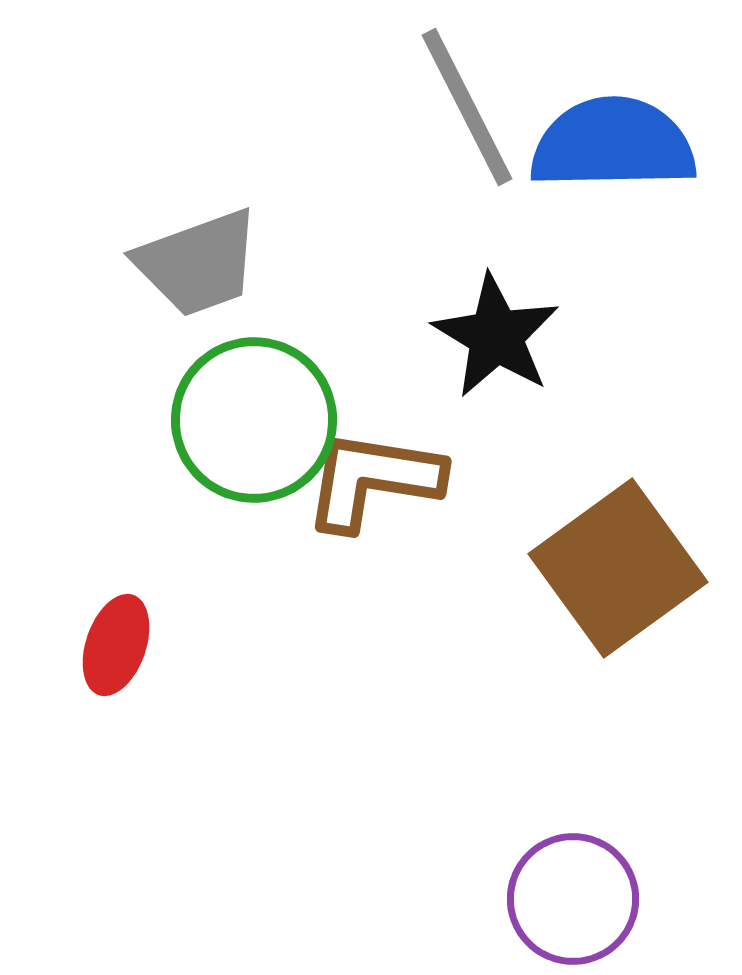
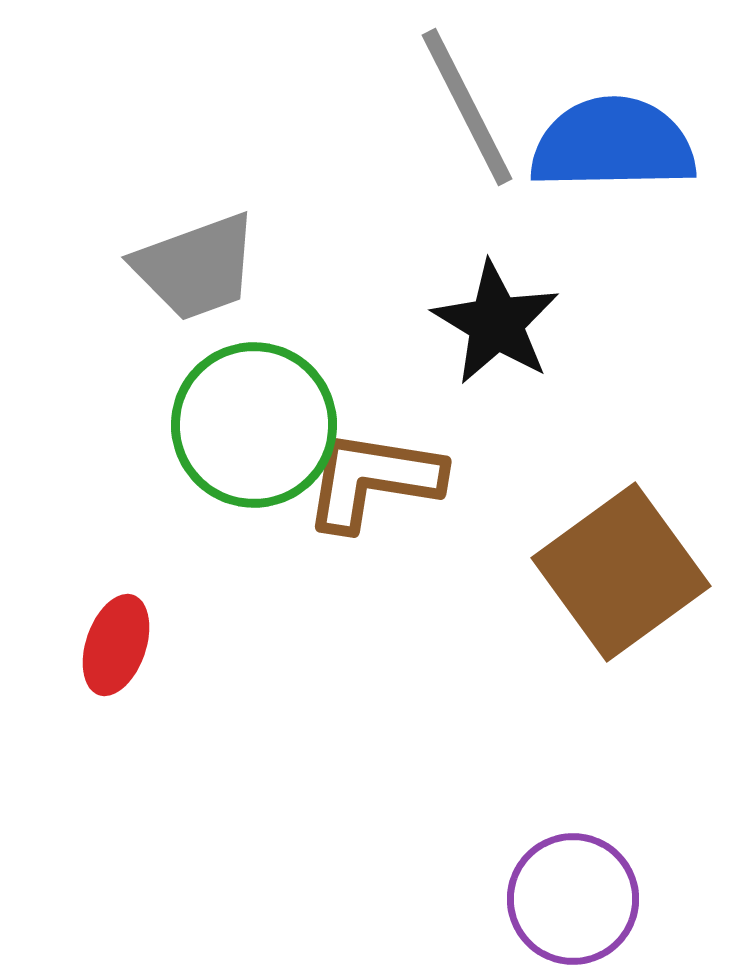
gray trapezoid: moved 2 px left, 4 px down
black star: moved 13 px up
green circle: moved 5 px down
brown square: moved 3 px right, 4 px down
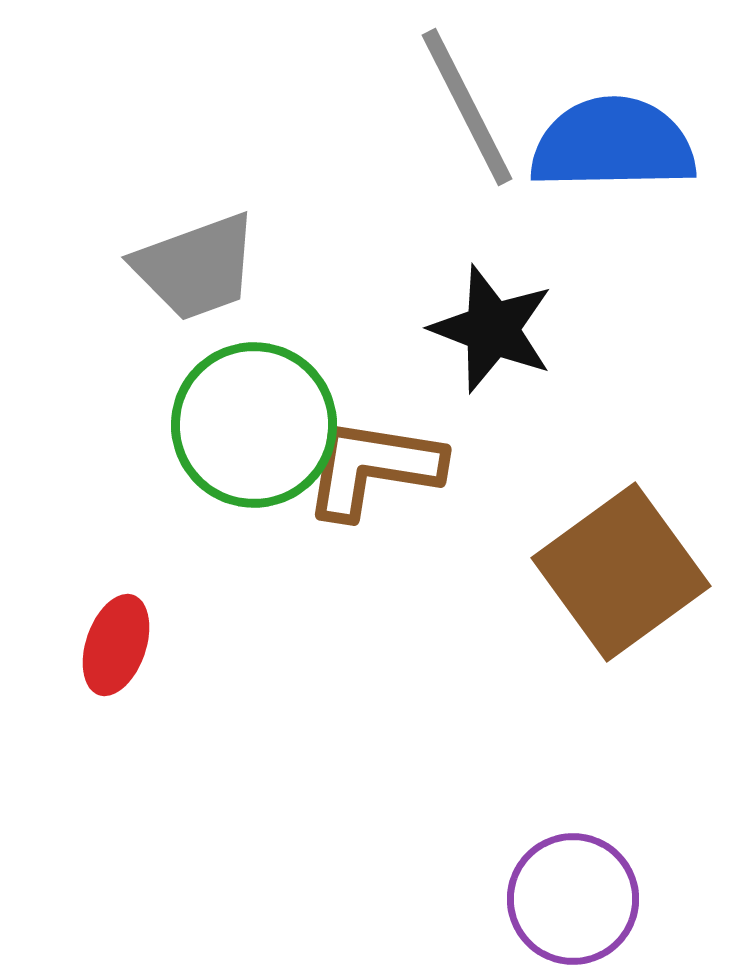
black star: moved 4 px left, 6 px down; rotated 10 degrees counterclockwise
brown L-shape: moved 12 px up
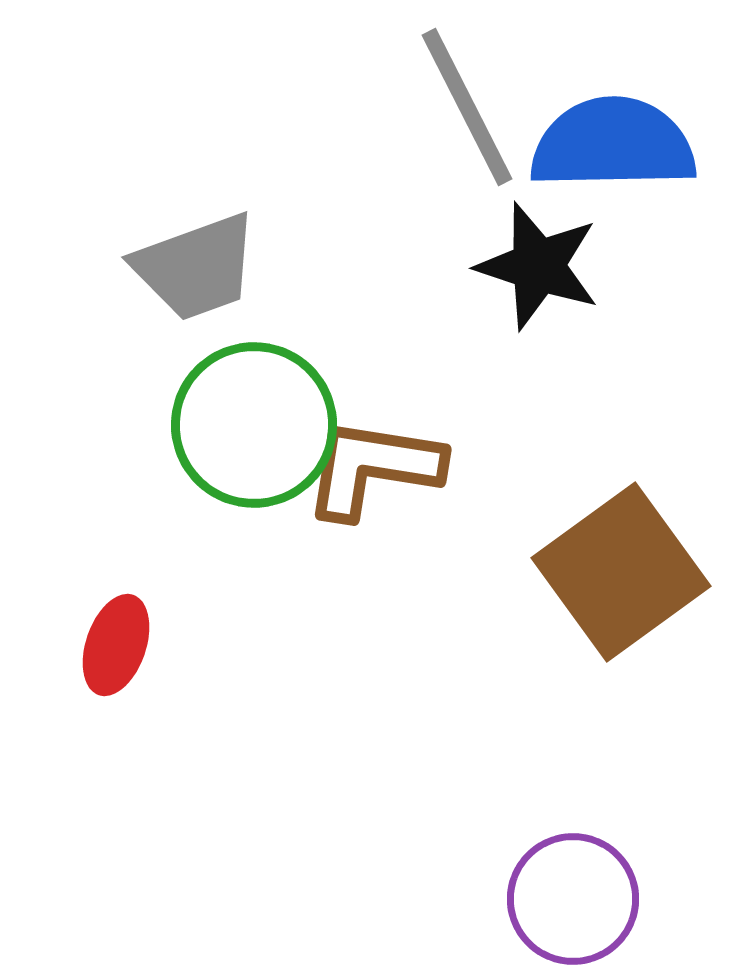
black star: moved 46 px right, 63 px up; rotated 3 degrees counterclockwise
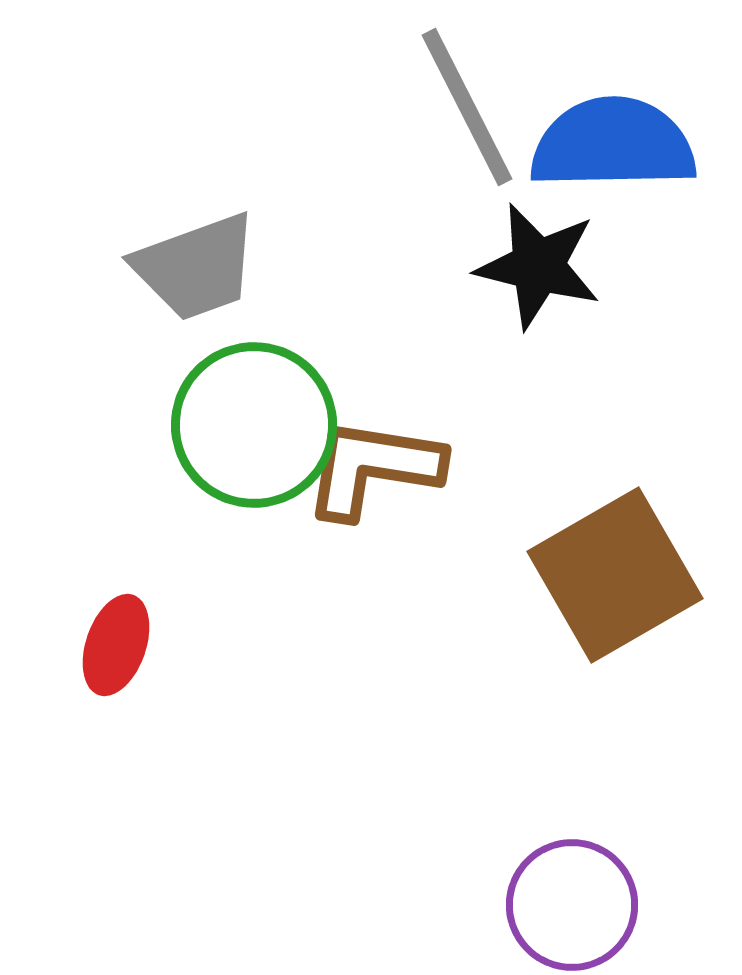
black star: rotated 4 degrees counterclockwise
brown square: moved 6 px left, 3 px down; rotated 6 degrees clockwise
purple circle: moved 1 px left, 6 px down
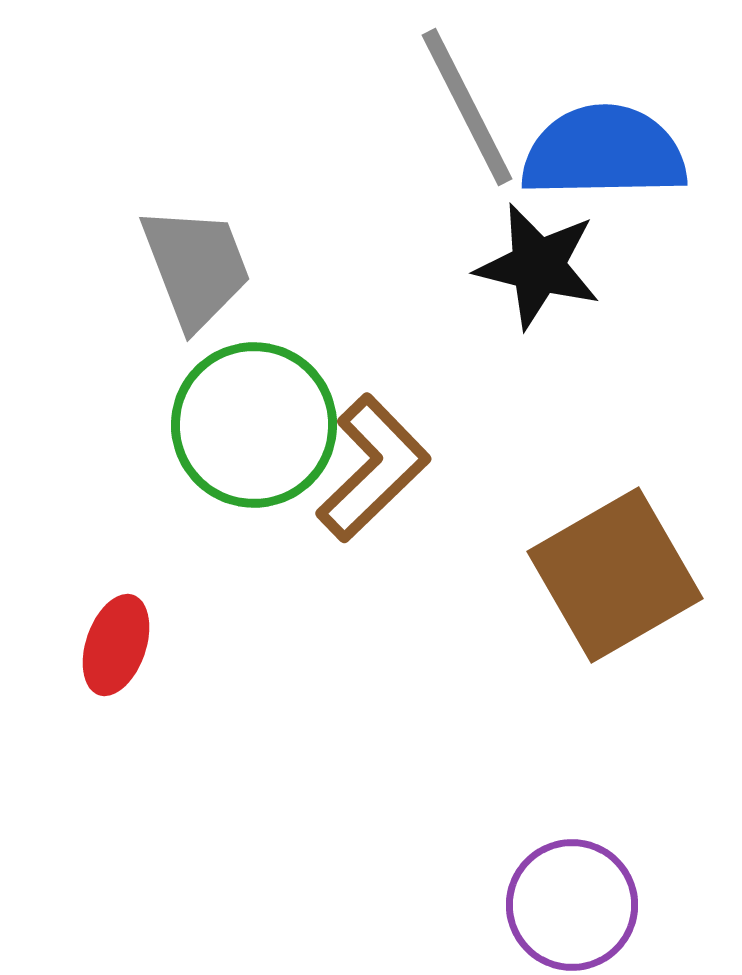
blue semicircle: moved 9 px left, 8 px down
gray trapezoid: rotated 91 degrees counterclockwise
brown L-shape: rotated 127 degrees clockwise
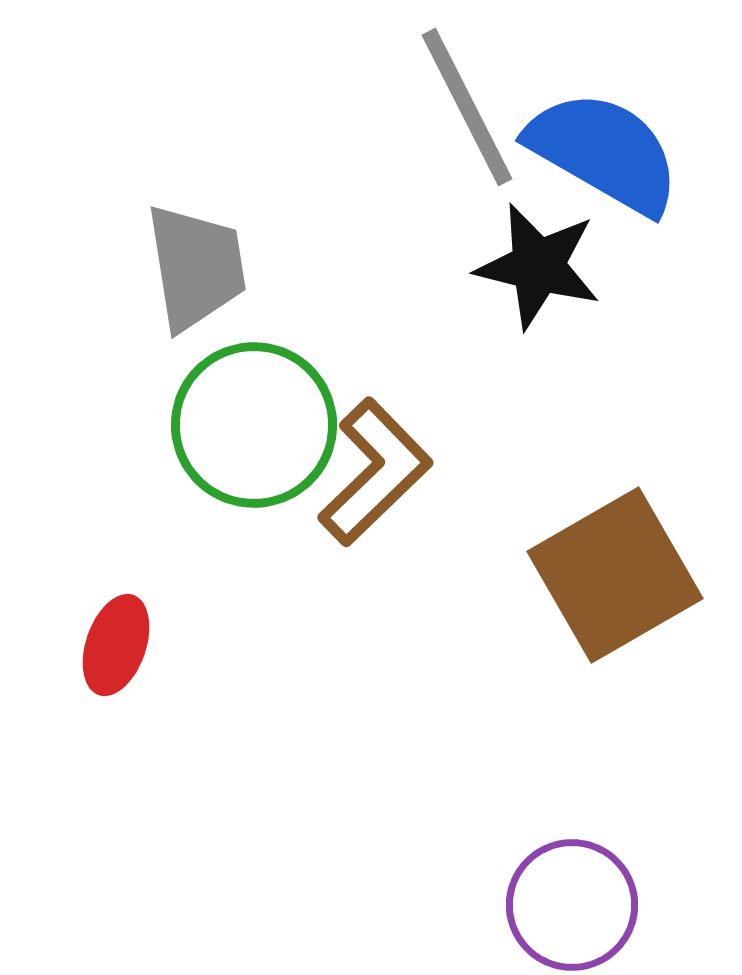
blue semicircle: rotated 31 degrees clockwise
gray trapezoid: rotated 12 degrees clockwise
brown L-shape: moved 2 px right, 4 px down
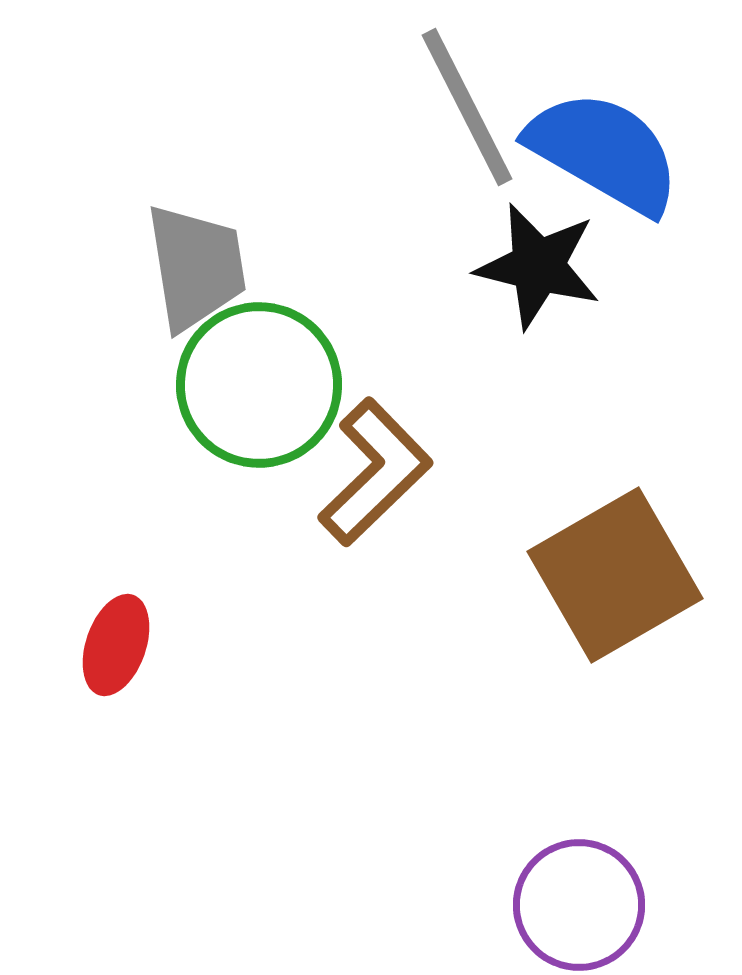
green circle: moved 5 px right, 40 px up
purple circle: moved 7 px right
